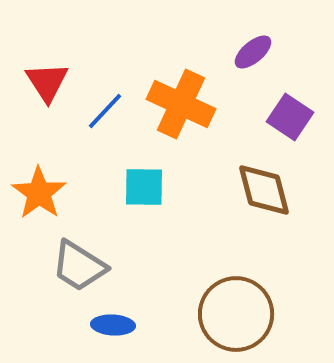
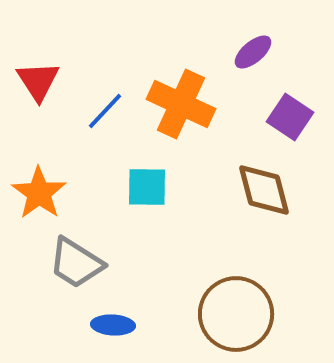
red triangle: moved 9 px left, 1 px up
cyan square: moved 3 px right
gray trapezoid: moved 3 px left, 3 px up
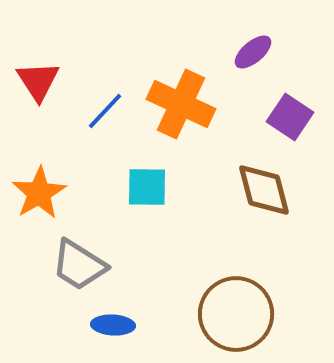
orange star: rotated 6 degrees clockwise
gray trapezoid: moved 3 px right, 2 px down
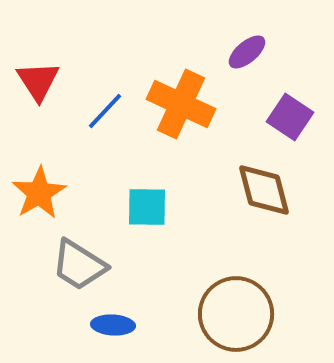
purple ellipse: moved 6 px left
cyan square: moved 20 px down
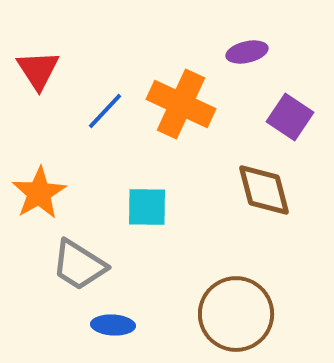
purple ellipse: rotated 27 degrees clockwise
red triangle: moved 11 px up
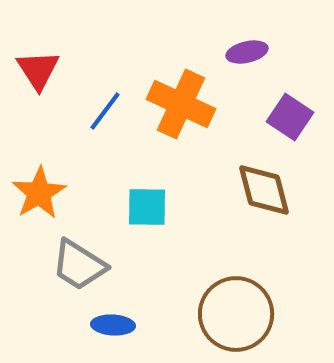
blue line: rotated 6 degrees counterclockwise
